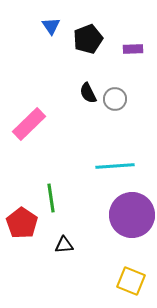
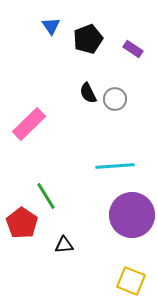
purple rectangle: rotated 36 degrees clockwise
green line: moved 5 px left, 2 px up; rotated 24 degrees counterclockwise
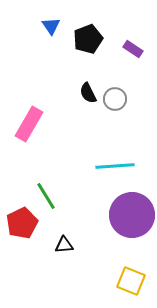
pink rectangle: rotated 16 degrees counterclockwise
red pentagon: rotated 12 degrees clockwise
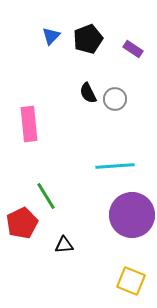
blue triangle: moved 10 px down; rotated 18 degrees clockwise
pink rectangle: rotated 36 degrees counterclockwise
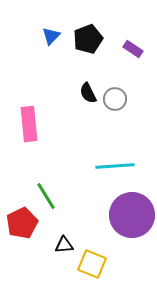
yellow square: moved 39 px left, 17 px up
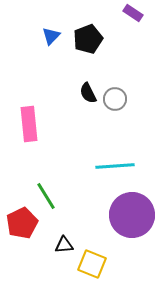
purple rectangle: moved 36 px up
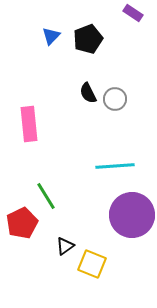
black triangle: moved 1 px right, 1 px down; rotated 30 degrees counterclockwise
